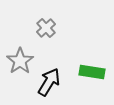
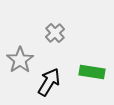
gray cross: moved 9 px right, 5 px down
gray star: moved 1 px up
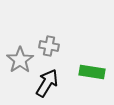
gray cross: moved 6 px left, 13 px down; rotated 36 degrees counterclockwise
black arrow: moved 2 px left, 1 px down
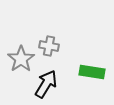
gray star: moved 1 px right, 1 px up
black arrow: moved 1 px left, 1 px down
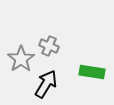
gray cross: rotated 12 degrees clockwise
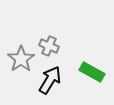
green rectangle: rotated 20 degrees clockwise
black arrow: moved 4 px right, 4 px up
